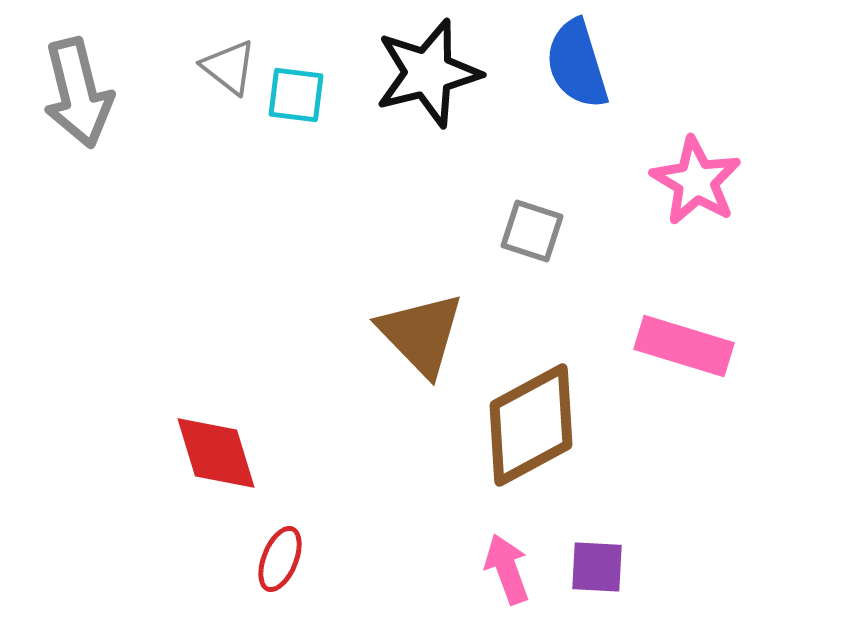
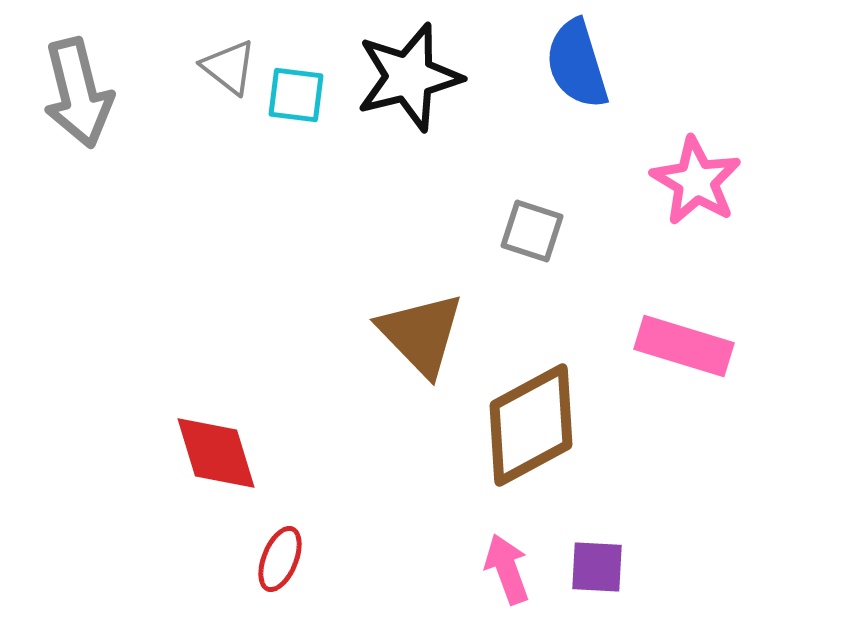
black star: moved 19 px left, 4 px down
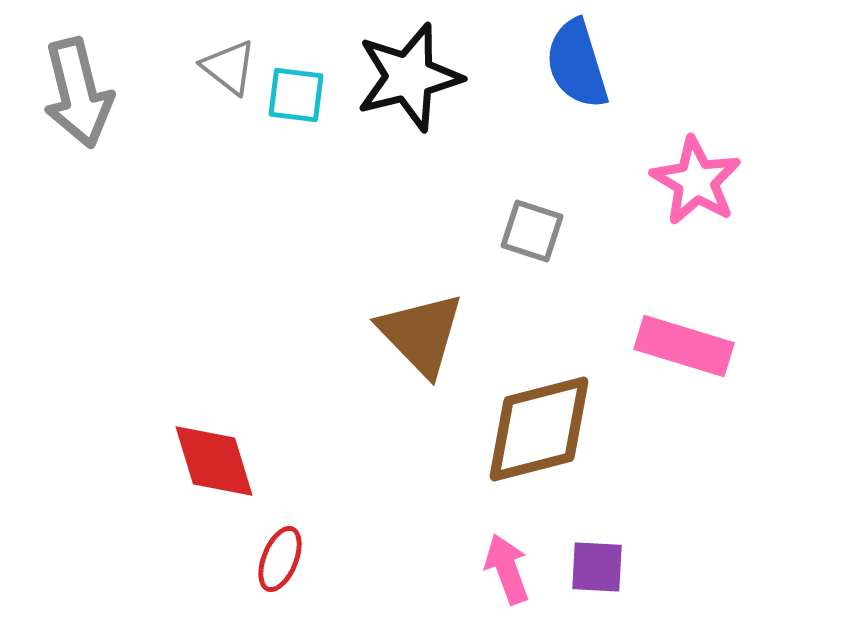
brown diamond: moved 8 px right, 4 px down; rotated 14 degrees clockwise
red diamond: moved 2 px left, 8 px down
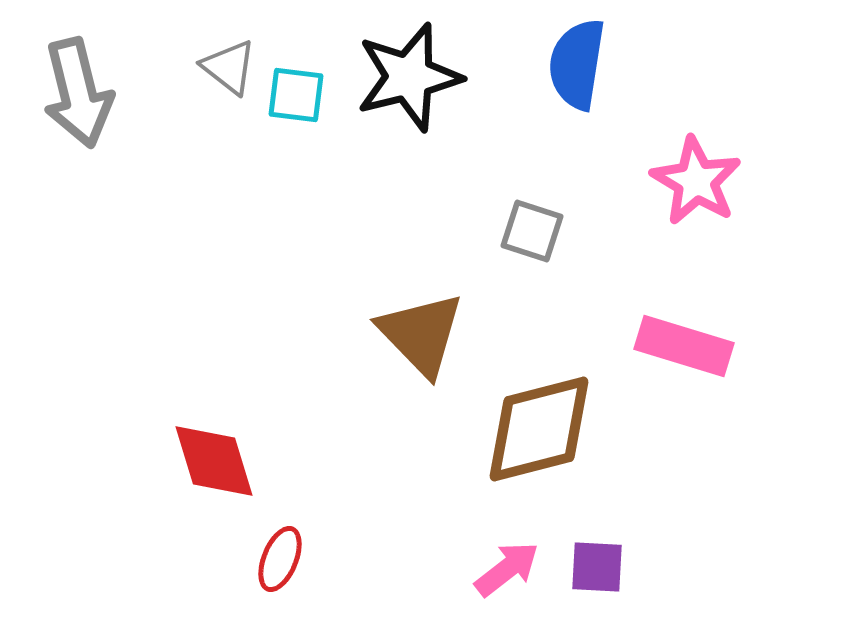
blue semicircle: rotated 26 degrees clockwise
pink arrow: rotated 72 degrees clockwise
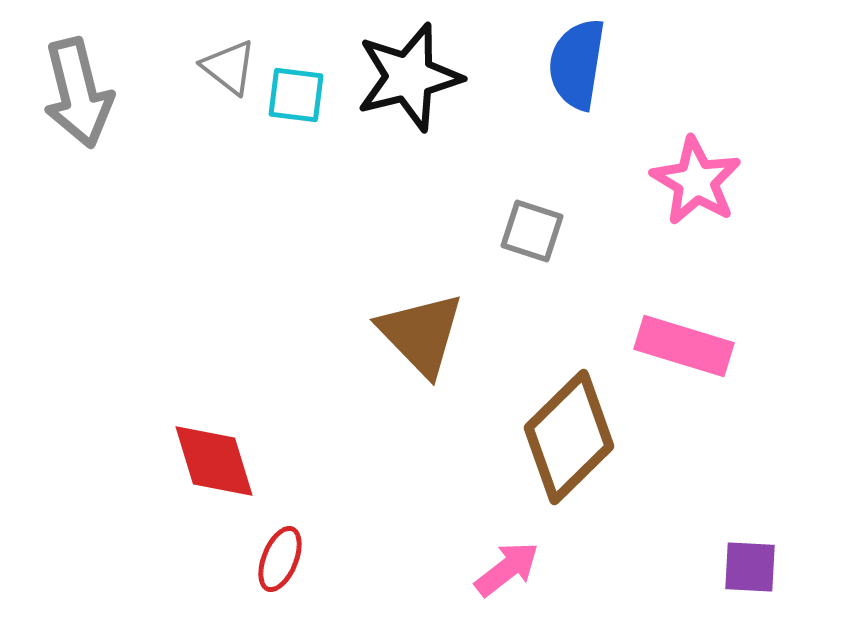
brown diamond: moved 30 px right, 8 px down; rotated 30 degrees counterclockwise
purple square: moved 153 px right
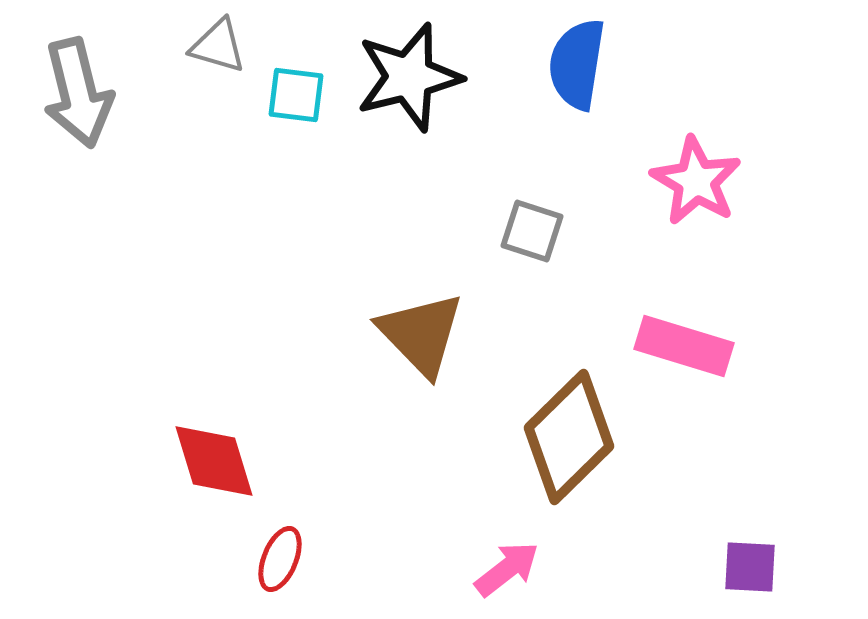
gray triangle: moved 11 px left, 21 px up; rotated 22 degrees counterclockwise
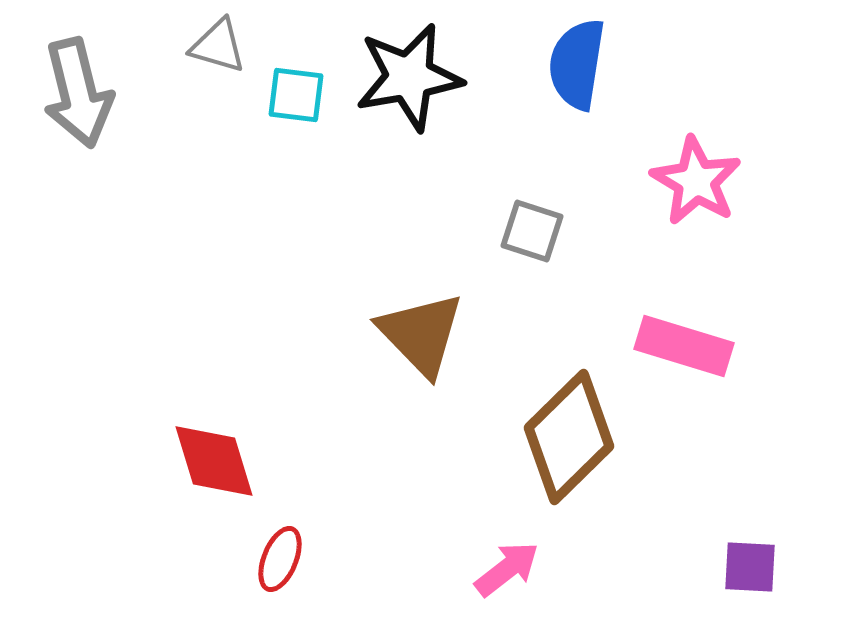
black star: rotated 4 degrees clockwise
